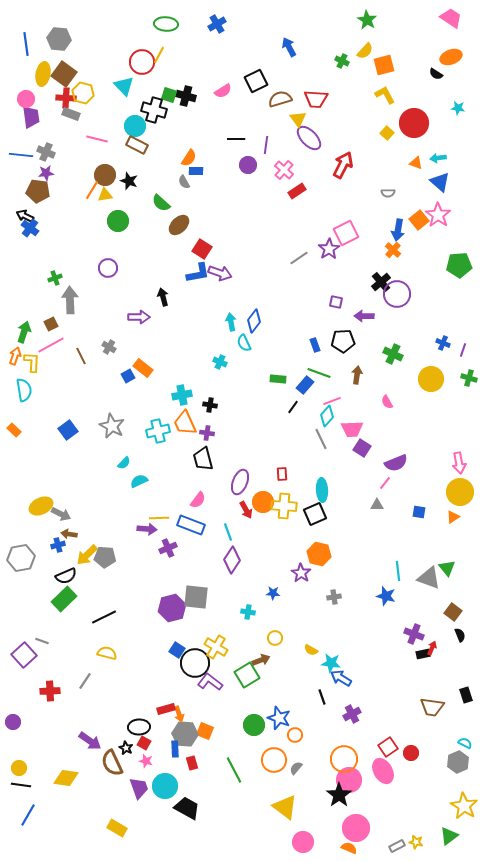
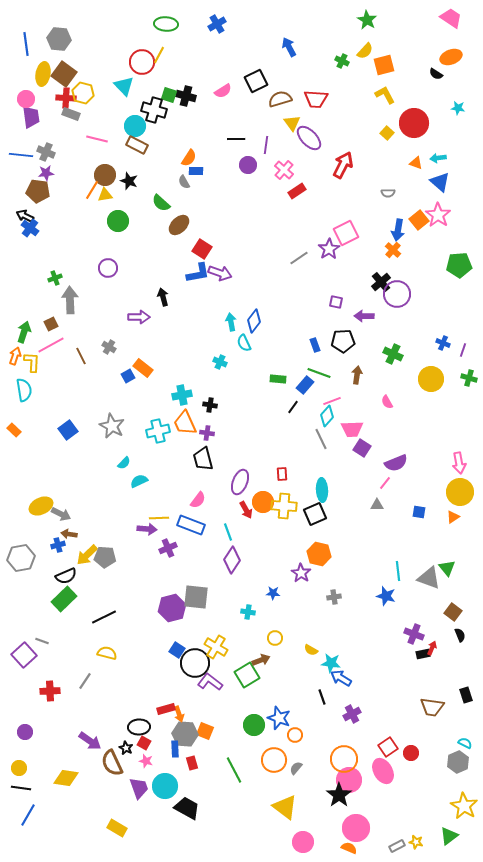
yellow triangle at (298, 119): moved 6 px left, 4 px down
purple circle at (13, 722): moved 12 px right, 10 px down
black line at (21, 785): moved 3 px down
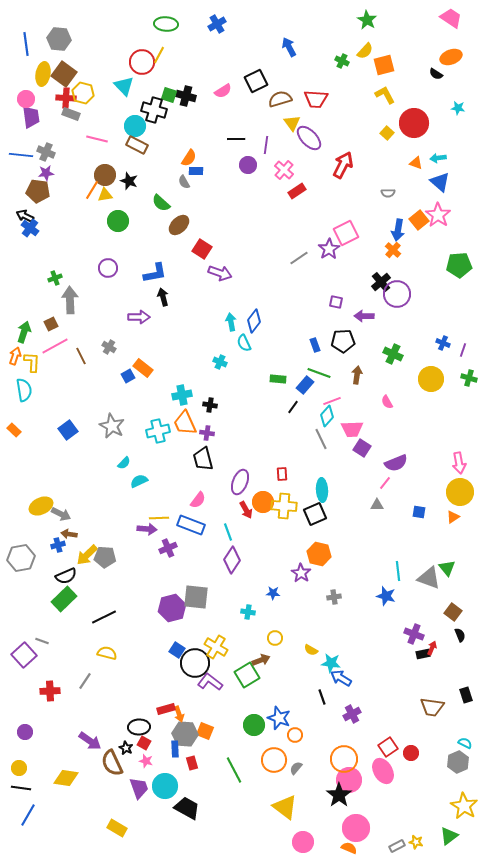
blue L-shape at (198, 273): moved 43 px left
pink line at (51, 345): moved 4 px right, 1 px down
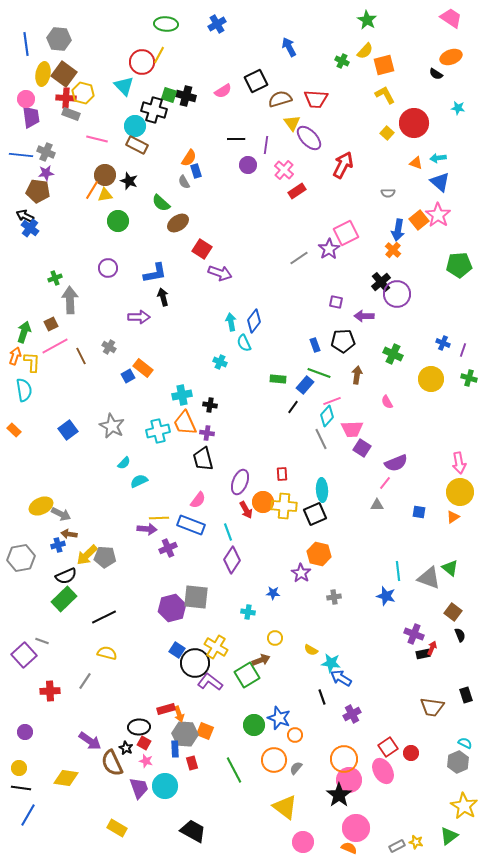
blue rectangle at (196, 171): rotated 72 degrees clockwise
brown ellipse at (179, 225): moved 1 px left, 2 px up; rotated 10 degrees clockwise
green triangle at (447, 568): moved 3 px right; rotated 12 degrees counterclockwise
black trapezoid at (187, 808): moved 6 px right, 23 px down
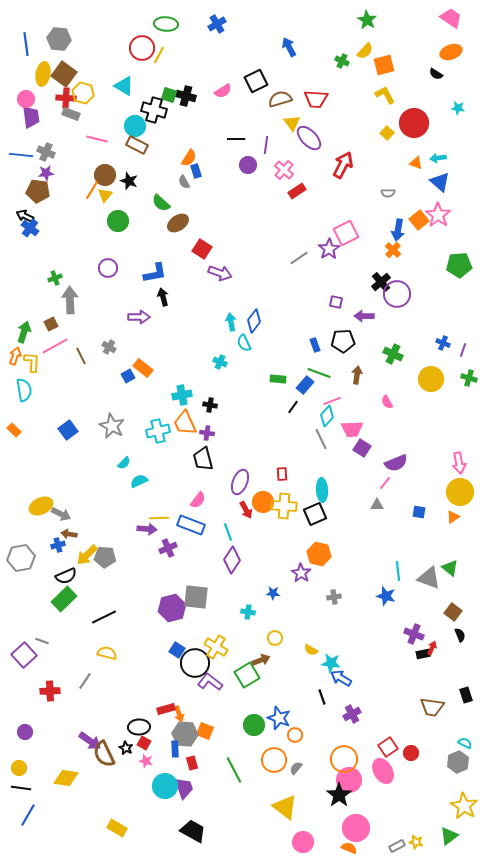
orange ellipse at (451, 57): moved 5 px up
red circle at (142, 62): moved 14 px up
cyan triangle at (124, 86): rotated 15 degrees counterclockwise
yellow triangle at (105, 195): rotated 42 degrees counterclockwise
brown semicircle at (112, 763): moved 8 px left, 9 px up
purple trapezoid at (139, 788): moved 45 px right
